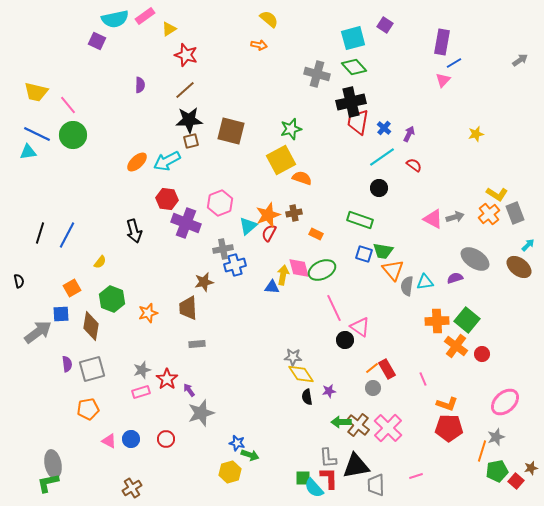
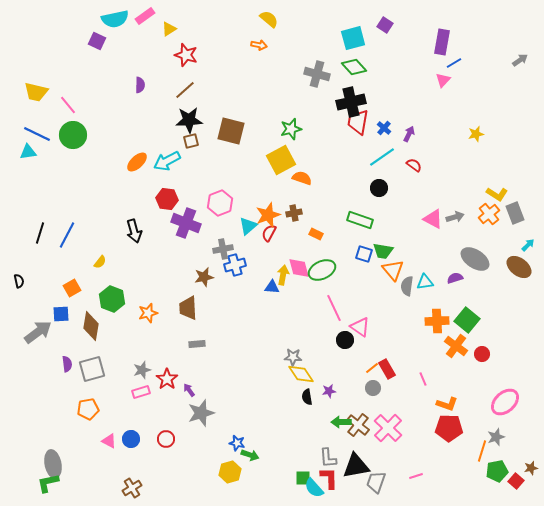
brown star at (204, 282): moved 5 px up
gray trapezoid at (376, 485): moved 3 px up; rotated 20 degrees clockwise
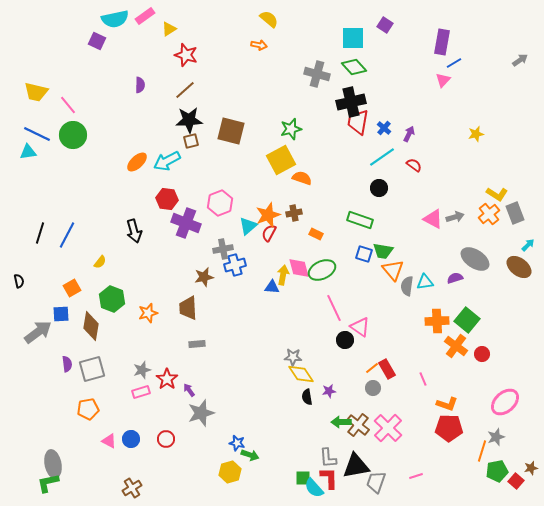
cyan square at (353, 38): rotated 15 degrees clockwise
